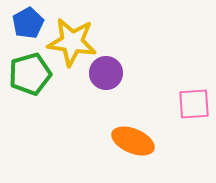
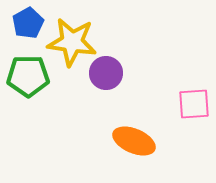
green pentagon: moved 2 px left, 2 px down; rotated 15 degrees clockwise
orange ellipse: moved 1 px right
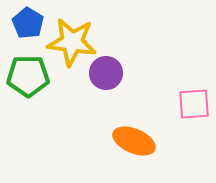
blue pentagon: rotated 12 degrees counterclockwise
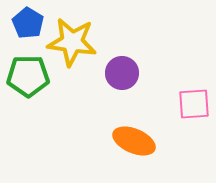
purple circle: moved 16 px right
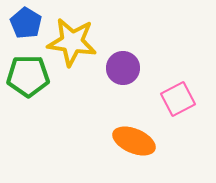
blue pentagon: moved 2 px left
purple circle: moved 1 px right, 5 px up
pink square: moved 16 px left, 5 px up; rotated 24 degrees counterclockwise
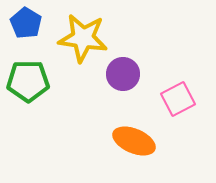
yellow star: moved 11 px right, 4 px up
purple circle: moved 6 px down
green pentagon: moved 5 px down
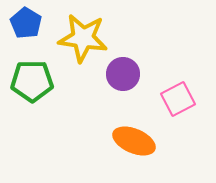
green pentagon: moved 4 px right
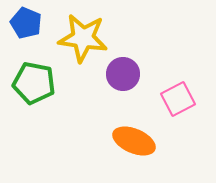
blue pentagon: rotated 8 degrees counterclockwise
green pentagon: moved 2 px right, 2 px down; rotated 12 degrees clockwise
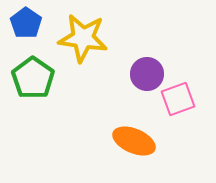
blue pentagon: rotated 12 degrees clockwise
purple circle: moved 24 px right
green pentagon: moved 1 px left, 5 px up; rotated 24 degrees clockwise
pink square: rotated 8 degrees clockwise
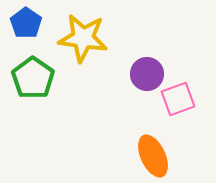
orange ellipse: moved 19 px right, 15 px down; rotated 42 degrees clockwise
